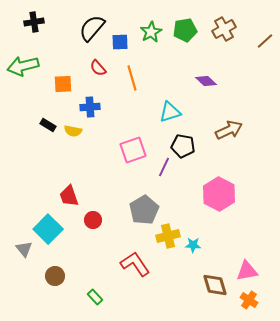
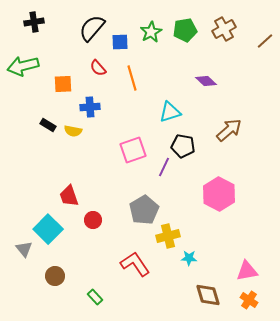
brown arrow: rotated 16 degrees counterclockwise
cyan star: moved 4 px left, 13 px down
brown diamond: moved 7 px left, 10 px down
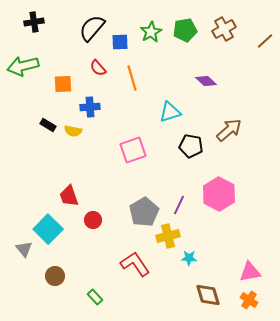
black pentagon: moved 8 px right
purple line: moved 15 px right, 38 px down
gray pentagon: moved 2 px down
pink triangle: moved 3 px right, 1 px down
